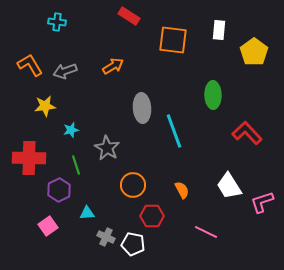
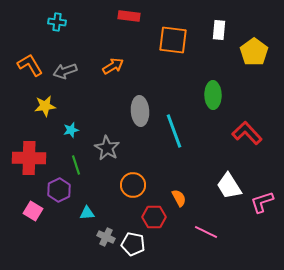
red rectangle: rotated 25 degrees counterclockwise
gray ellipse: moved 2 px left, 3 px down
orange semicircle: moved 3 px left, 8 px down
red hexagon: moved 2 px right, 1 px down
pink square: moved 15 px left, 15 px up; rotated 24 degrees counterclockwise
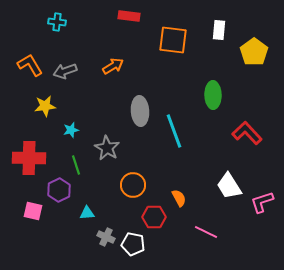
pink square: rotated 18 degrees counterclockwise
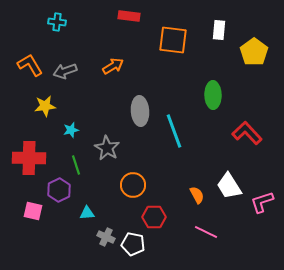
orange semicircle: moved 18 px right, 3 px up
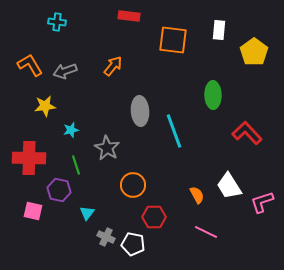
orange arrow: rotated 20 degrees counterclockwise
purple hexagon: rotated 20 degrees counterclockwise
cyan triangle: rotated 49 degrees counterclockwise
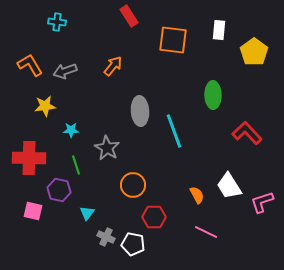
red rectangle: rotated 50 degrees clockwise
cyan star: rotated 14 degrees clockwise
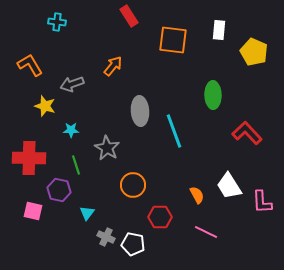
yellow pentagon: rotated 12 degrees counterclockwise
gray arrow: moved 7 px right, 13 px down
yellow star: rotated 25 degrees clockwise
pink L-shape: rotated 75 degrees counterclockwise
red hexagon: moved 6 px right
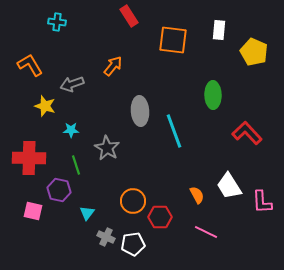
orange circle: moved 16 px down
white pentagon: rotated 20 degrees counterclockwise
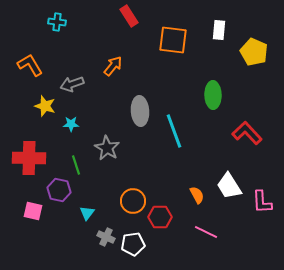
cyan star: moved 6 px up
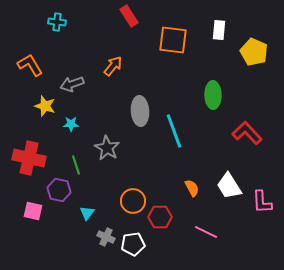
red cross: rotated 12 degrees clockwise
orange semicircle: moved 5 px left, 7 px up
